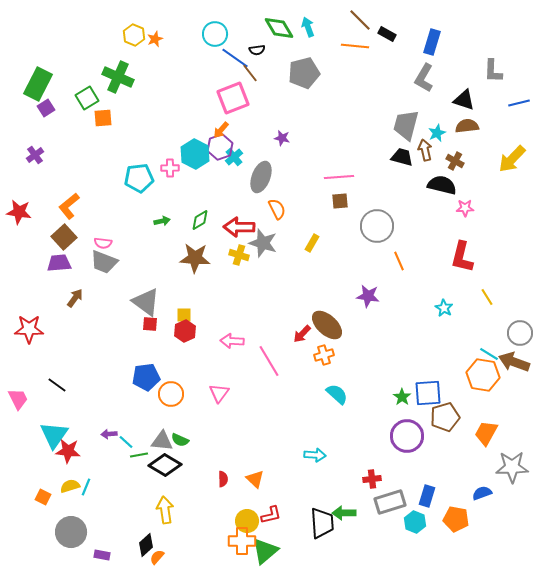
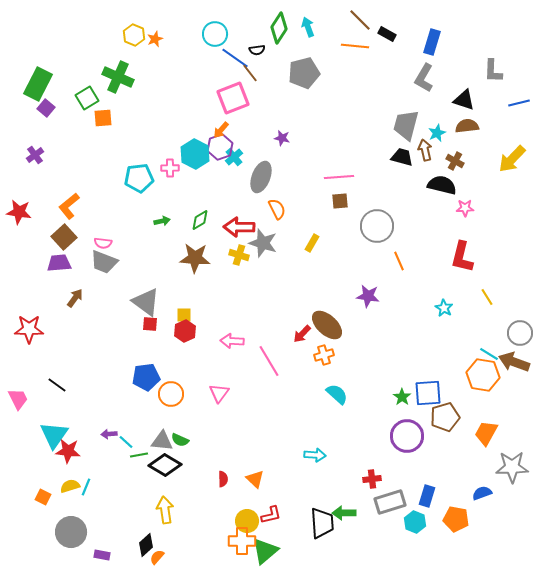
green diamond at (279, 28): rotated 64 degrees clockwise
purple square at (46, 108): rotated 18 degrees counterclockwise
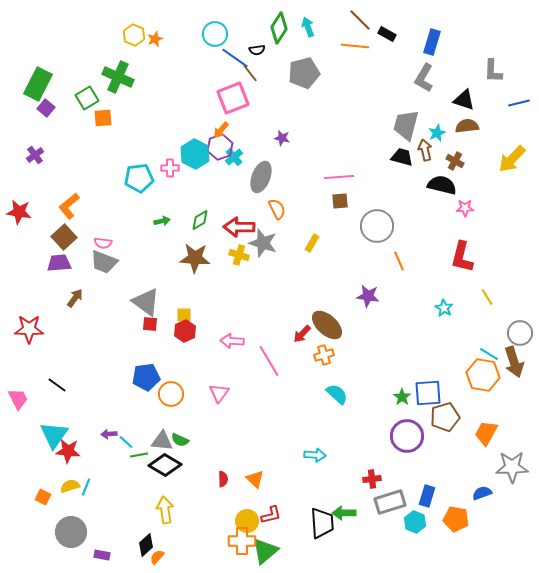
brown arrow at (514, 362): rotated 128 degrees counterclockwise
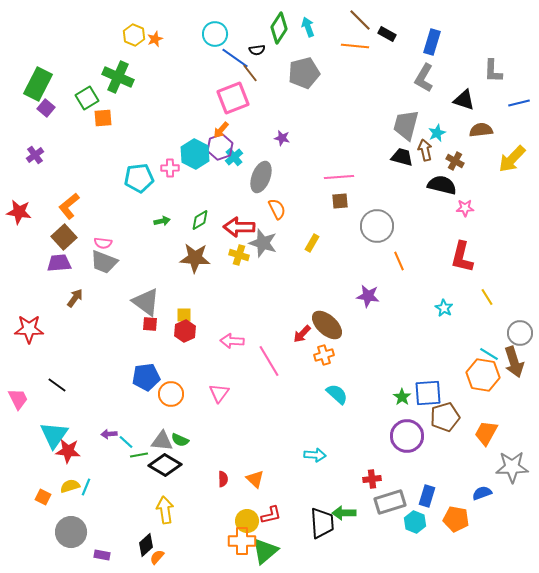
brown semicircle at (467, 126): moved 14 px right, 4 px down
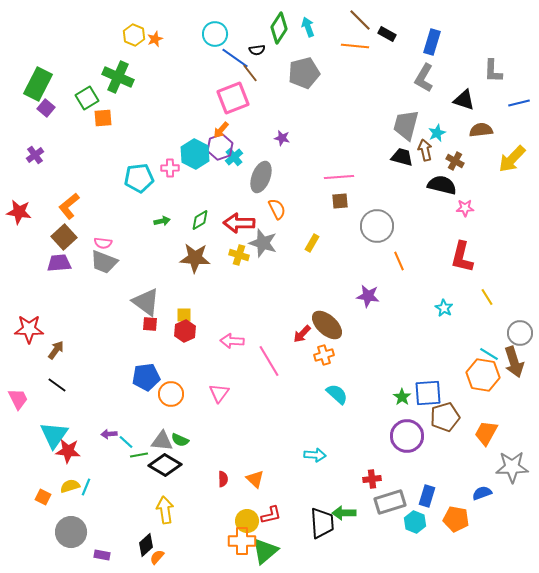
red arrow at (239, 227): moved 4 px up
brown arrow at (75, 298): moved 19 px left, 52 px down
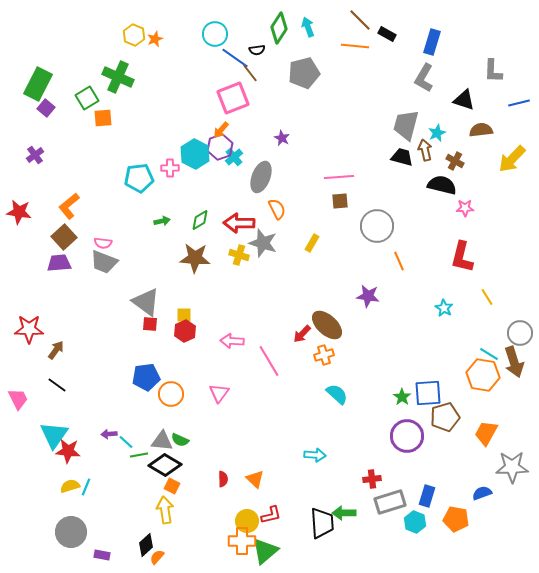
purple star at (282, 138): rotated 14 degrees clockwise
orange square at (43, 497): moved 129 px right, 11 px up
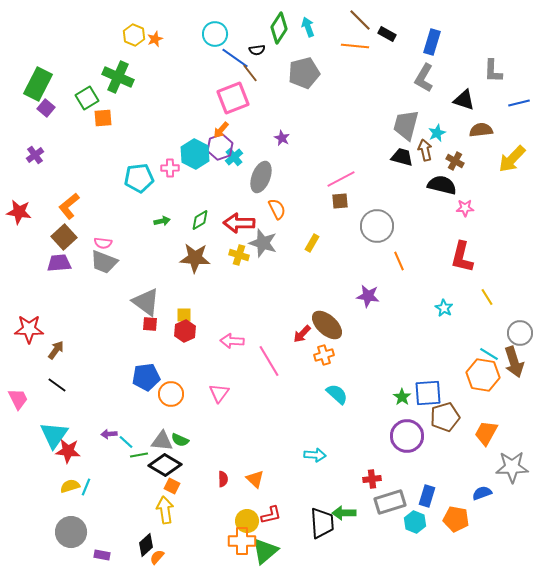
pink line at (339, 177): moved 2 px right, 2 px down; rotated 24 degrees counterclockwise
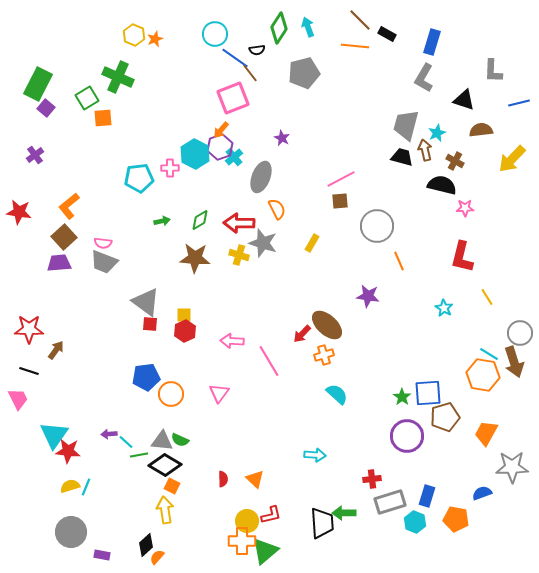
black line at (57, 385): moved 28 px left, 14 px up; rotated 18 degrees counterclockwise
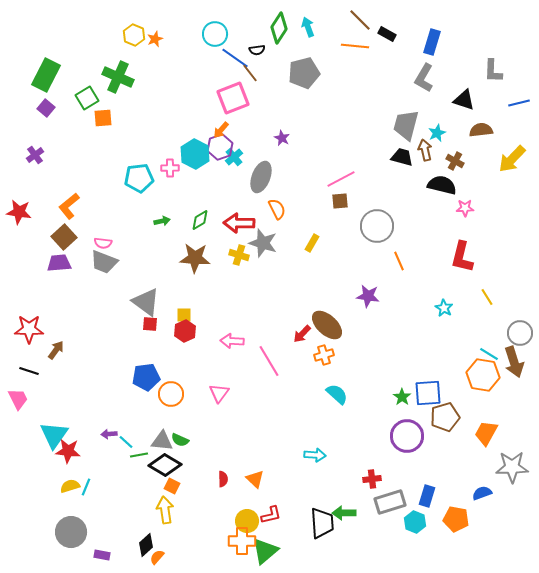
green rectangle at (38, 84): moved 8 px right, 9 px up
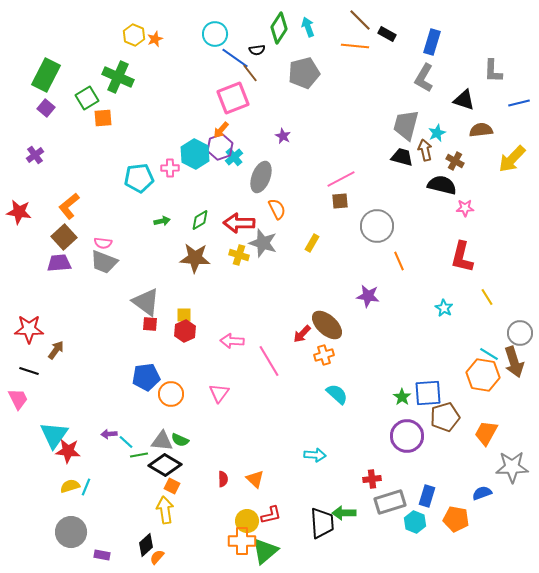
purple star at (282, 138): moved 1 px right, 2 px up
